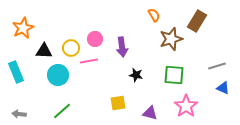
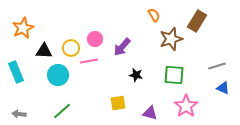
purple arrow: rotated 48 degrees clockwise
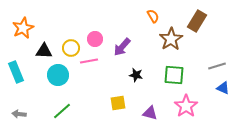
orange semicircle: moved 1 px left, 1 px down
brown star: rotated 15 degrees counterclockwise
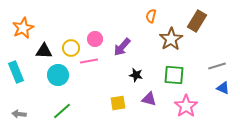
orange semicircle: moved 2 px left; rotated 136 degrees counterclockwise
purple triangle: moved 1 px left, 14 px up
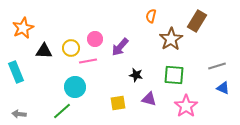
purple arrow: moved 2 px left
pink line: moved 1 px left
cyan circle: moved 17 px right, 12 px down
